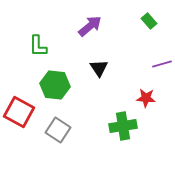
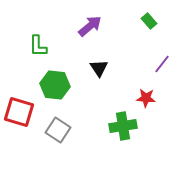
purple line: rotated 36 degrees counterclockwise
red square: rotated 12 degrees counterclockwise
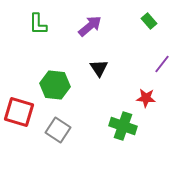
green L-shape: moved 22 px up
green cross: rotated 28 degrees clockwise
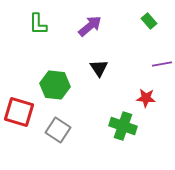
purple line: rotated 42 degrees clockwise
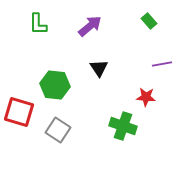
red star: moved 1 px up
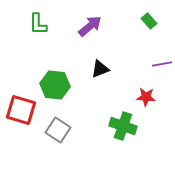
black triangle: moved 1 px right, 1 px down; rotated 42 degrees clockwise
red square: moved 2 px right, 2 px up
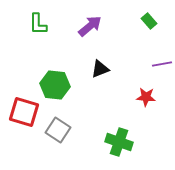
red square: moved 3 px right, 2 px down
green cross: moved 4 px left, 16 px down
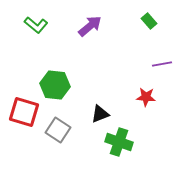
green L-shape: moved 2 px left, 1 px down; rotated 50 degrees counterclockwise
black triangle: moved 45 px down
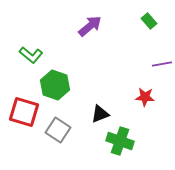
green L-shape: moved 5 px left, 30 px down
green hexagon: rotated 12 degrees clockwise
red star: moved 1 px left
green cross: moved 1 px right, 1 px up
